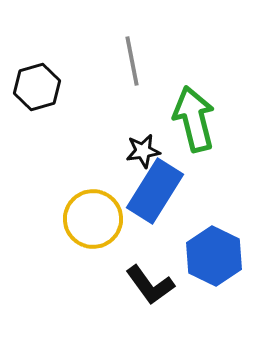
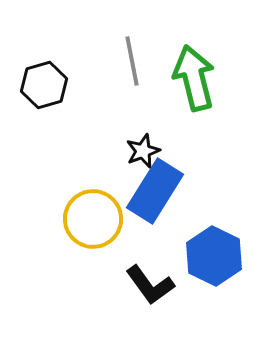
black hexagon: moved 7 px right, 2 px up
green arrow: moved 41 px up
black star: rotated 12 degrees counterclockwise
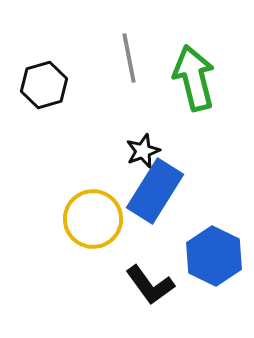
gray line: moved 3 px left, 3 px up
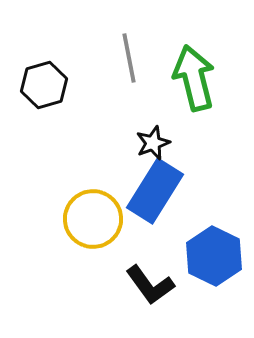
black star: moved 10 px right, 8 px up
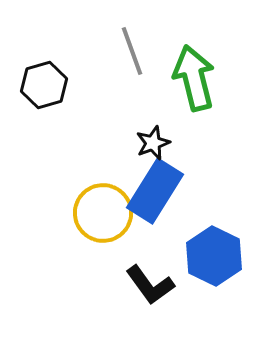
gray line: moved 3 px right, 7 px up; rotated 9 degrees counterclockwise
yellow circle: moved 10 px right, 6 px up
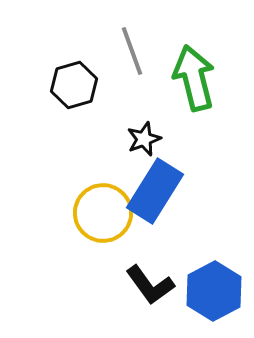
black hexagon: moved 30 px right
black star: moved 9 px left, 4 px up
blue hexagon: moved 35 px down; rotated 6 degrees clockwise
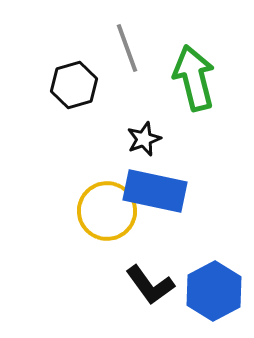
gray line: moved 5 px left, 3 px up
blue rectangle: rotated 70 degrees clockwise
yellow circle: moved 4 px right, 2 px up
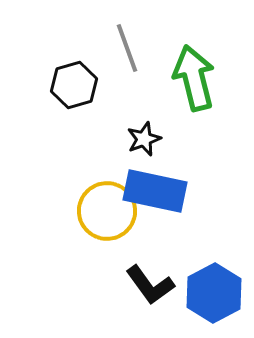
blue hexagon: moved 2 px down
